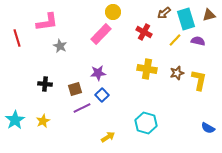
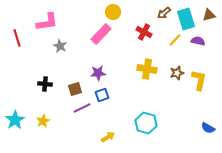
blue square: rotated 24 degrees clockwise
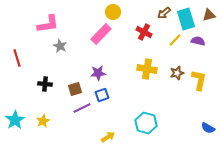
pink L-shape: moved 1 px right, 2 px down
red line: moved 20 px down
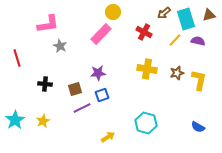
blue semicircle: moved 10 px left, 1 px up
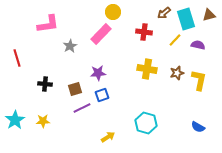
red cross: rotated 21 degrees counterclockwise
purple semicircle: moved 4 px down
gray star: moved 10 px right; rotated 16 degrees clockwise
yellow star: rotated 24 degrees clockwise
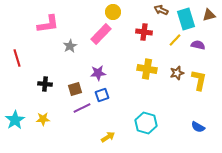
brown arrow: moved 3 px left, 3 px up; rotated 64 degrees clockwise
yellow star: moved 2 px up
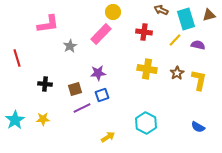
brown star: rotated 16 degrees counterclockwise
cyan hexagon: rotated 10 degrees clockwise
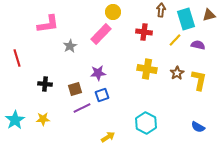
brown arrow: rotated 72 degrees clockwise
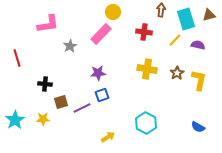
brown square: moved 14 px left, 13 px down
